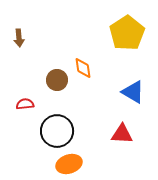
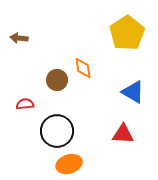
brown arrow: rotated 102 degrees clockwise
red triangle: moved 1 px right
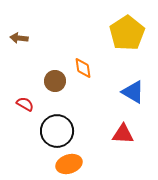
brown circle: moved 2 px left, 1 px down
red semicircle: rotated 36 degrees clockwise
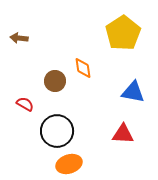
yellow pentagon: moved 4 px left
blue triangle: rotated 20 degrees counterclockwise
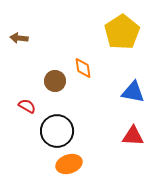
yellow pentagon: moved 1 px left, 1 px up
red semicircle: moved 2 px right, 2 px down
red triangle: moved 10 px right, 2 px down
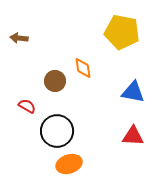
yellow pentagon: rotated 28 degrees counterclockwise
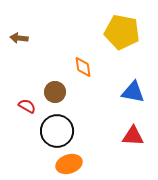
orange diamond: moved 1 px up
brown circle: moved 11 px down
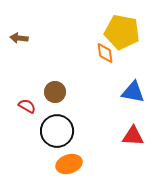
orange diamond: moved 22 px right, 14 px up
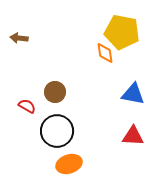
blue triangle: moved 2 px down
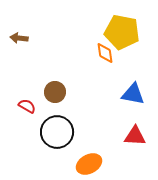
black circle: moved 1 px down
red triangle: moved 2 px right
orange ellipse: moved 20 px right; rotated 10 degrees counterclockwise
